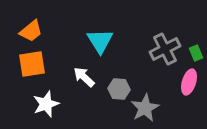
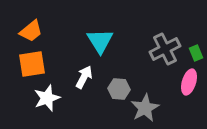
white arrow: rotated 75 degrees clockwise
white star: moved 1 px right, 6 px up
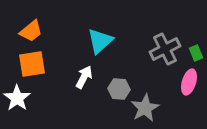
cyan triangle: rotated 20 degrees clockwise
white star: moved 30 px left; rotated 16 degrees counterclockwise
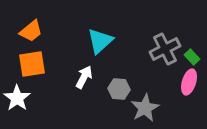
green rectangle: moved 4 px left, 4 px down; rotated 21 degrees counterclockwise
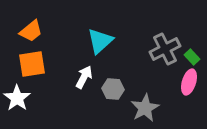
gray hexagon: moved 6 px left
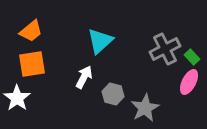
pink ellipse: rotated 10 degrees clockwise
gray hexagon: moved 5 px down; rotated 10 degrees clockwise
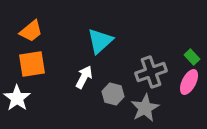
gray cross: moved 14 px left, 23 px down; rotated 8 degrees clockwise
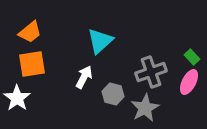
orange trapezoid: moved 1 px left, 1 px down
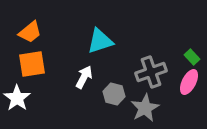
cyan triangle: rotated 24 degrees clockwise
gray hexagon: moved 1 px right
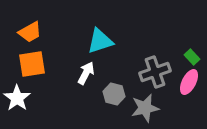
orange trapezoid: rotated 10 degrees clockwise
gray cross: moved 4 px right
white arrow: moved 2 px right, 4 px up
gray star: rotated 16 degrees clockwise
